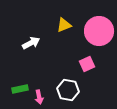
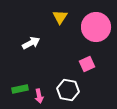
yellow triangle: moved 4 px left, 8 px up; rotated 35 degrees counterclockwise
pink circle: moved 3 px left, 4 px up
pink arrow: moved 1 px up
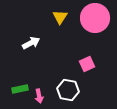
pink circle: moved 1 px left, 9 px up
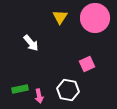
white arrow: rotated 78 degrees clockwise
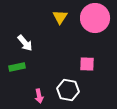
white arrow: moved 6 px left
pink square: rotated 28 degrees clockwise
green rectangle: moved 3 px left, 22 px up
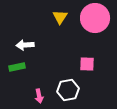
white arrow: moved 2 px down; rotated 126 degrees clockwise
white hexagon: rotated 20 degrees counterclockwise
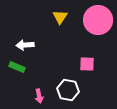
pink circle: moved 3 px right, 2 px down
green rectangle: rotated 35 degrees clockwise
white hexagon: rotated 20 degrees clockwise
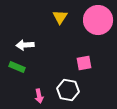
pink square: moved 3 px left, 1 px up; rotated 14 degrees counterclockwise
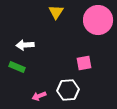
yellow triangle: moved 4 px left, 5 px up
white hexagon: rotated 15 degrees counterclockwise
pink arrow: rotated 80 degrees clockwise
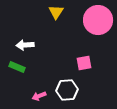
white hexagon: moved 1 px left
